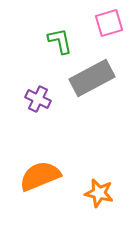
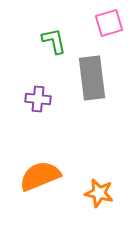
green L-shape: moved 6 px left
gray rectangle: rotated 69 degrees counterclockwise
purple cross: rotated 20 degrees counterclockwise
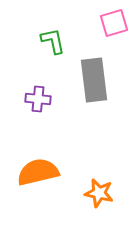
pink square: moved 5 px right
green L-shape: moved 1 px left
gray rectangle: moved 2 px right, 2 px down
orange semicircle: moved 2 px left, 4 px up; rotated 9 degrees clockwise
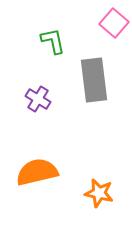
pink square: rotated 32 degrees counterclockwise
purple cross: rotated 25 degrees clockwise
orange semicircle: moved 1 px left
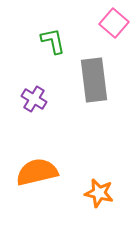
purple cross: moved 4 px left
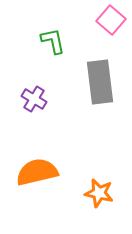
pink square: moved 3 px left, 3 px up
gray rectangle: moved 6 px right, 2 px down
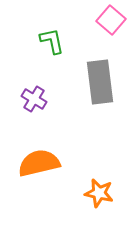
green L-shape: moved 1 px left
orange semicircle: moved 2 px right, 9 px up
